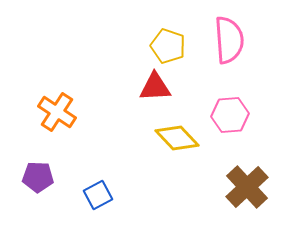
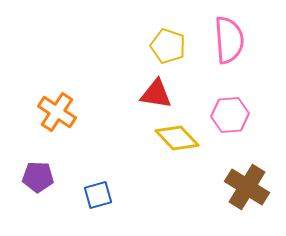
red triangle: moved 1 px right, 7 px down; rotated 12 degrees clockwise
brown cross: rotated 15 degrees counterclockwise
blue square: rotated 12 degrees clockwise
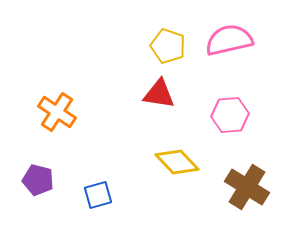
pink semicircle: rotated 99 degrees counterclockwise
red triangle: moved 3 px right
yellow diamond: moved 24 px down
purple pentagon: moved 3 px down; rotated 12 degrees clockwise
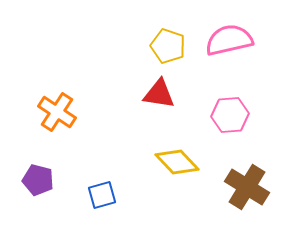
blue square: moved 4 px right
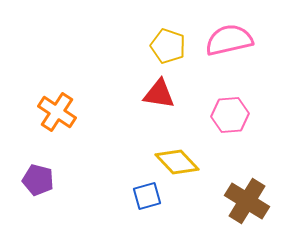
brown cross: moved 14 px down
blue square: moved 45 px right, 1 px down
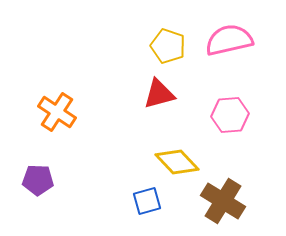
red triangle: rotated 24 degrees counterclockwise
purple pentagon: rotated 12 degrees counterclockwise
blue square: moved 5 px down
brown cross: moved 24 px left
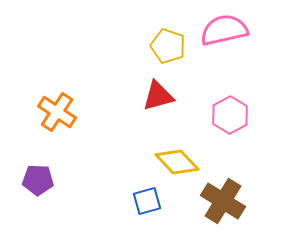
pink semicircle: moved 5 px left, 10 px up
red triangle: moved 1 px left, 2 px down
pink hexagon: rotated 24 degrees counterclockwise
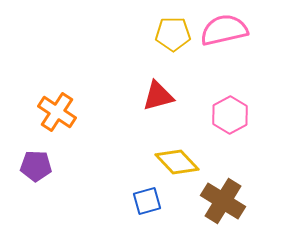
yellow pentagon: moved 5 px right, 12 px up; rotated 20 degrees counterclockwise
purple pentagon: moved 2 px left, 14 px up
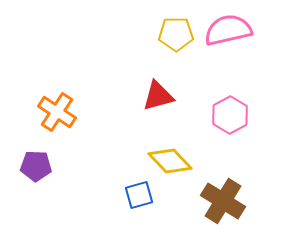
pink semicircle: moved 4 px right
yellow pentagon: moved 3 px right
yellow diamond: moved 7 px left, 1 px up
blue square: moved 8 px left, 6 px up
